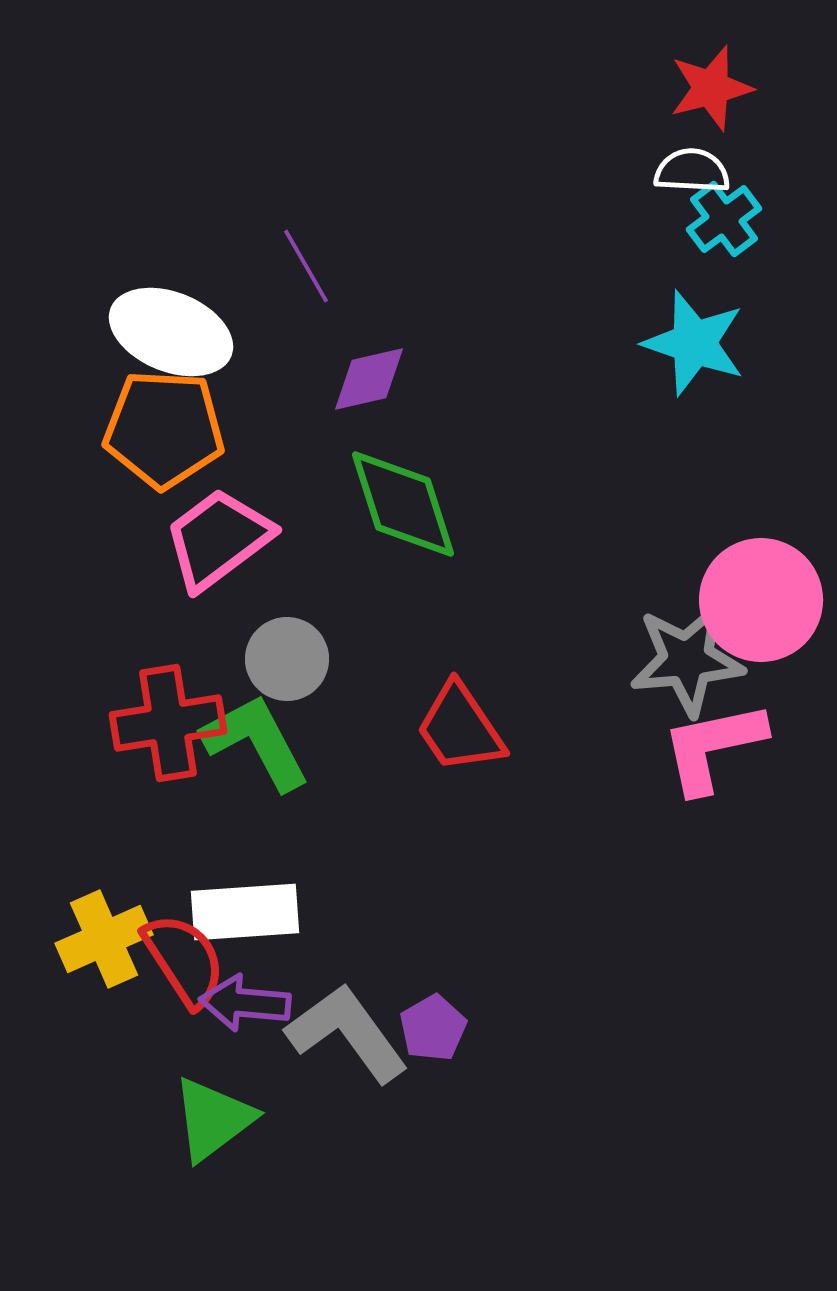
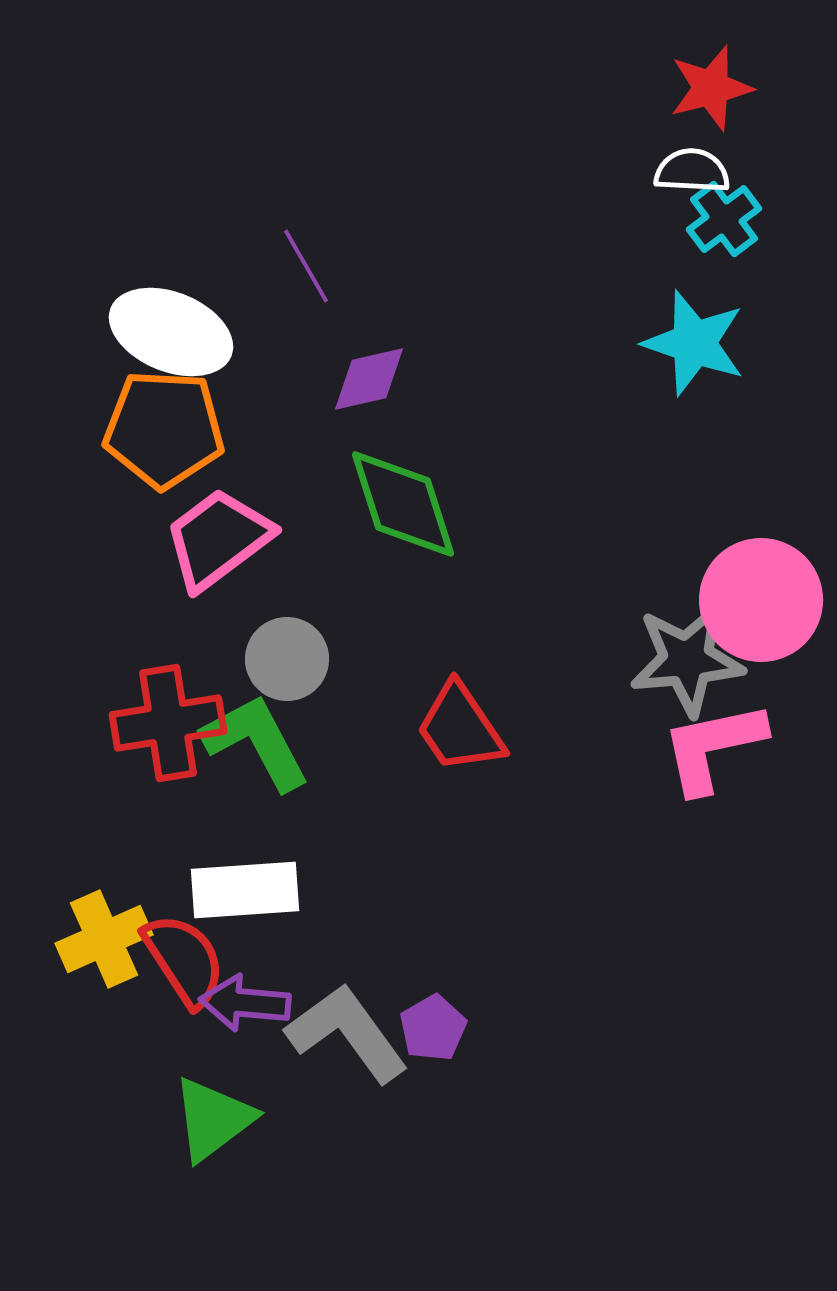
white rectangle: moved 22 px up
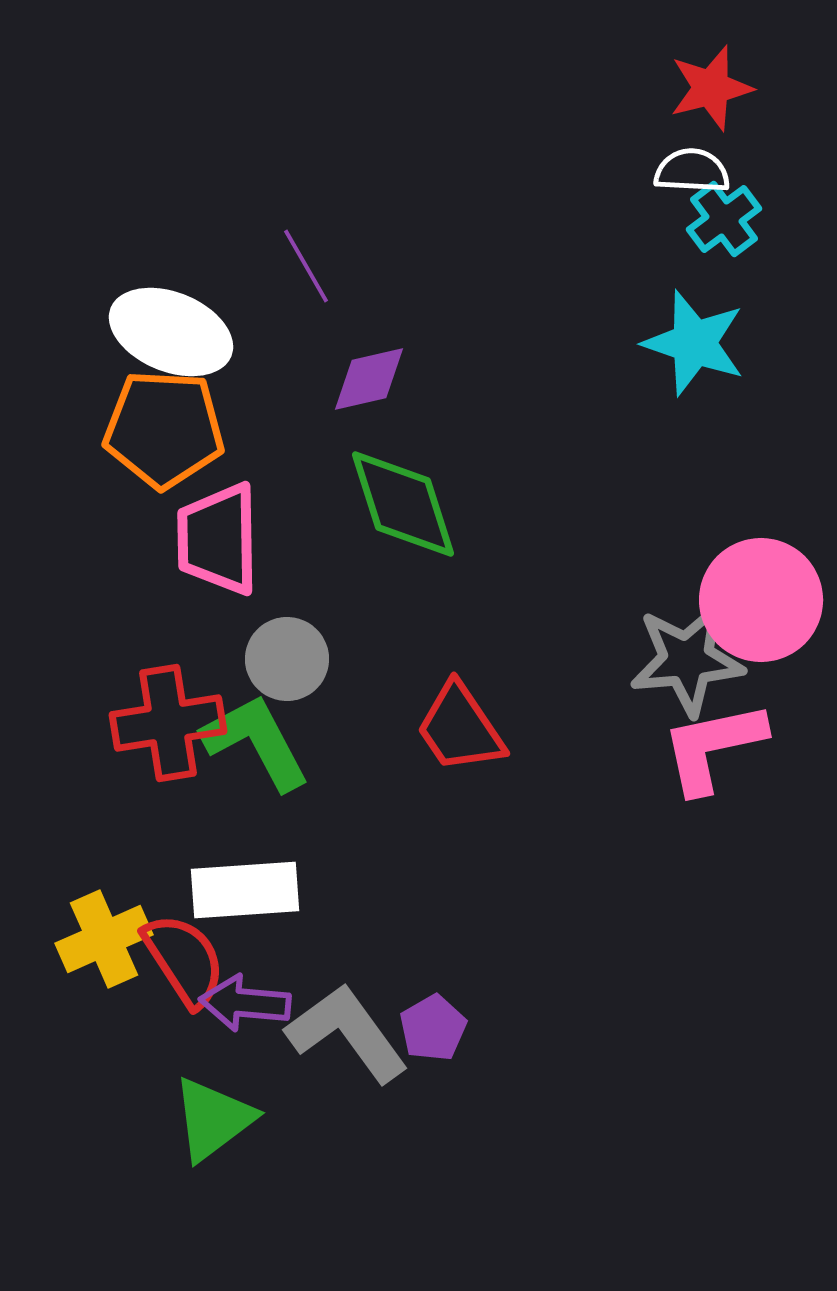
pink trapezoid: rotated 54 degrees counterclockwise
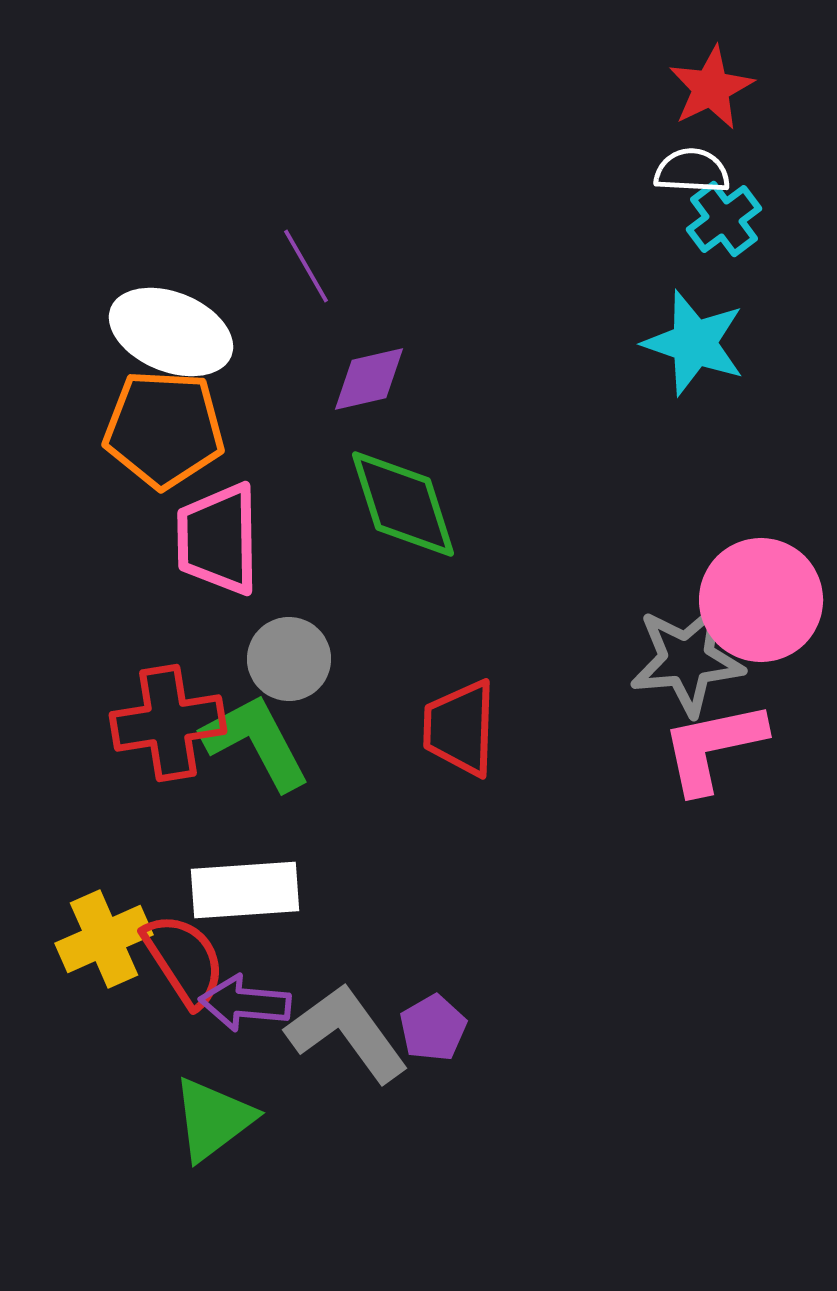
red star: rotated 12 degrees counterclockwise
gray circle: moved 2 px right
red trapezoid: rotated 36 degrees clockwise
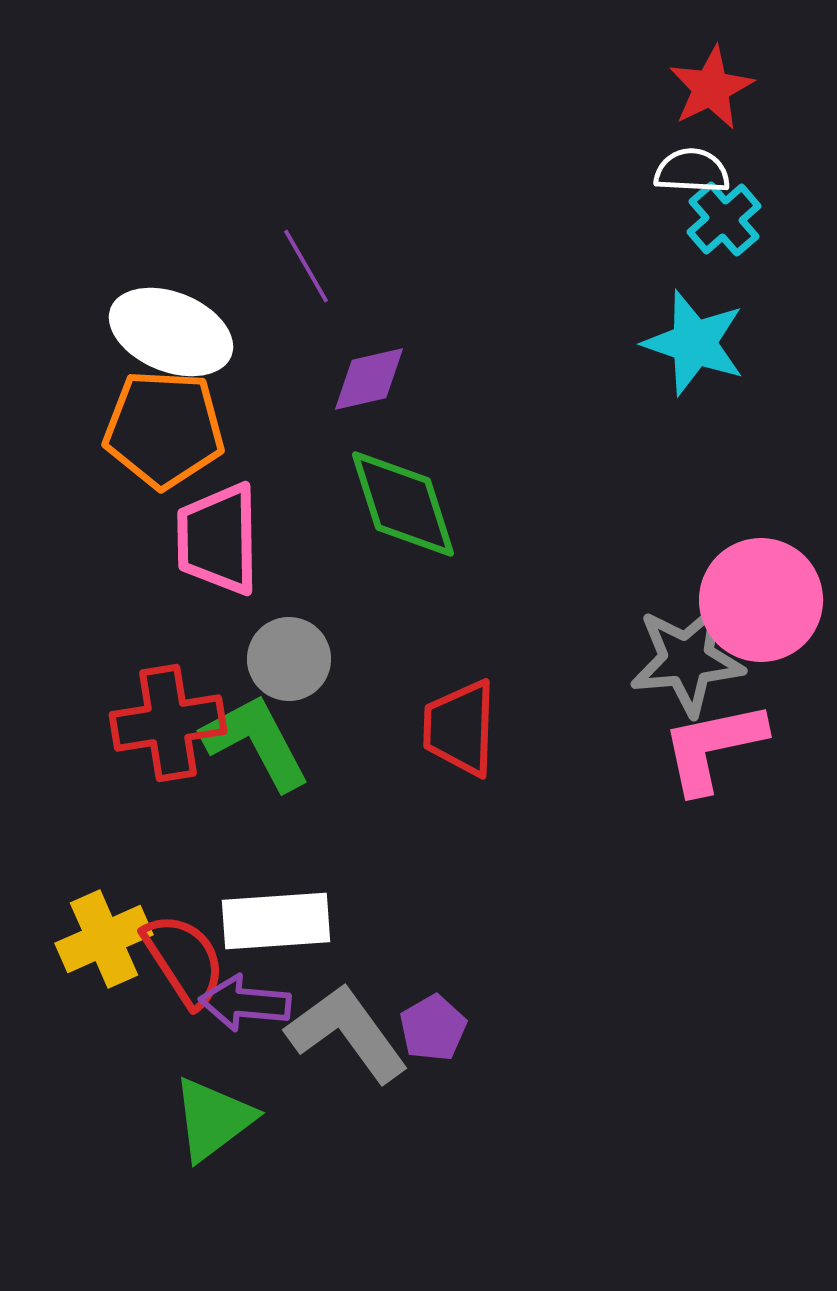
cyan cross: rotated 4 degrees counterclockwise
white rectangle: moved 31 px right, 31 px down
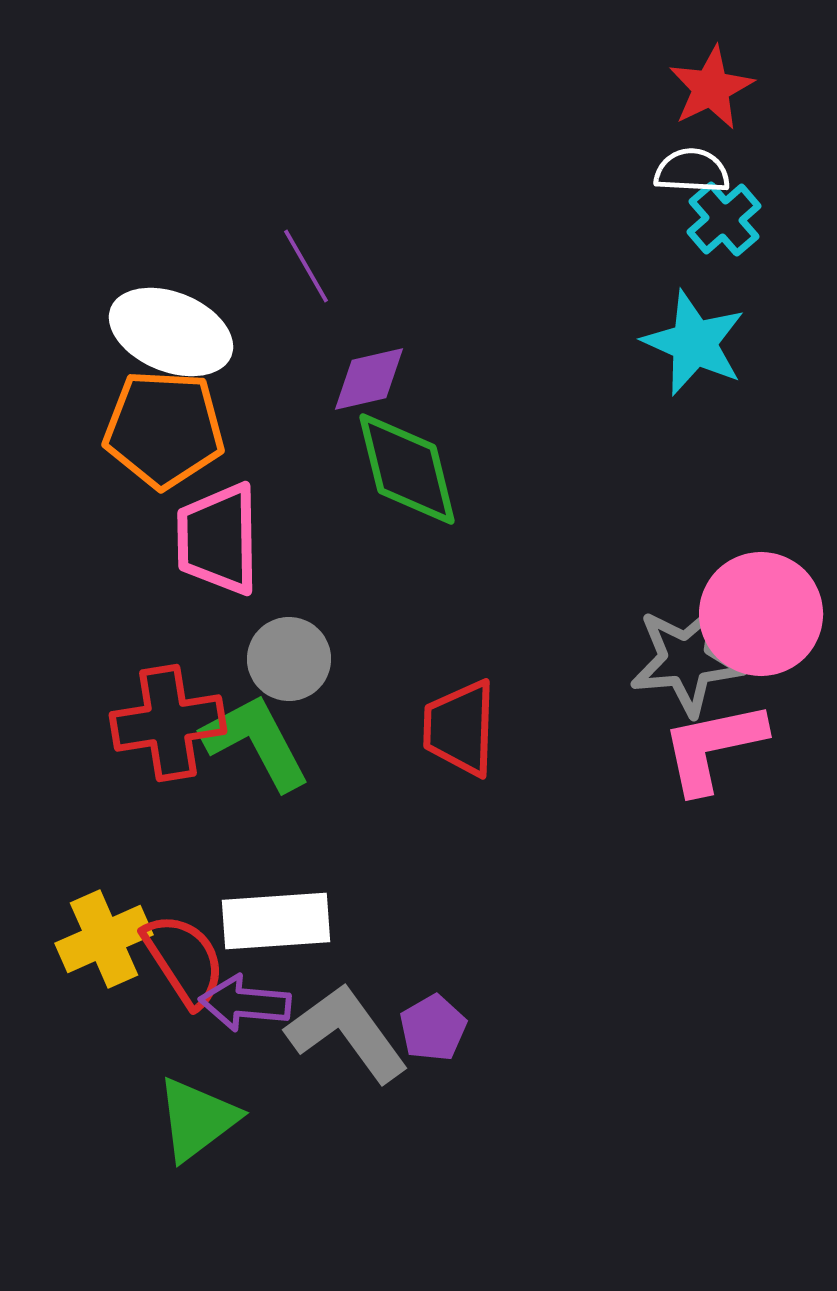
cyan star: rotated 5 degrees clockwise
green diamond: moved 4 px right, 35 px up; rotated 4 degrees clockwise
pink circle: moved 14 px down
green triangle: moved 16 px left
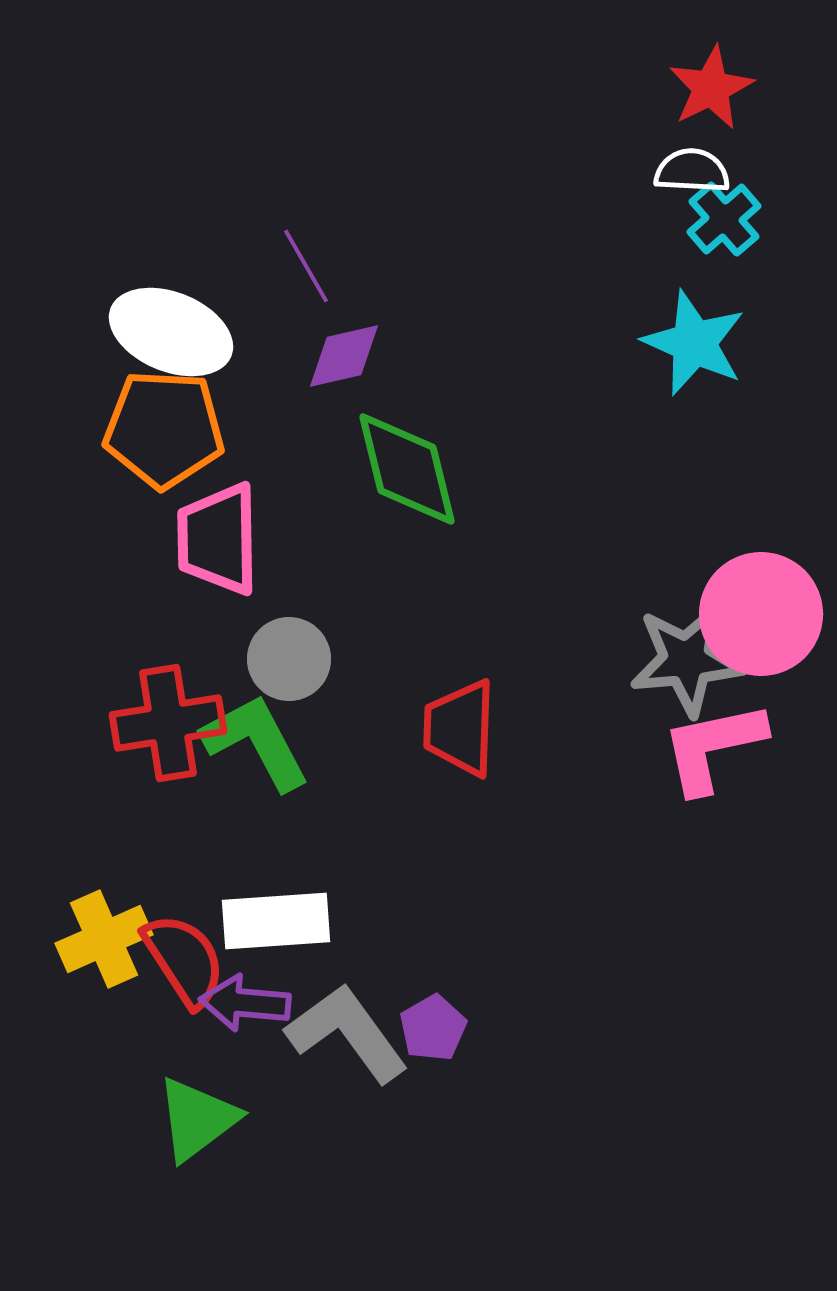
purple diamond: moved 25 px left, 23 px up
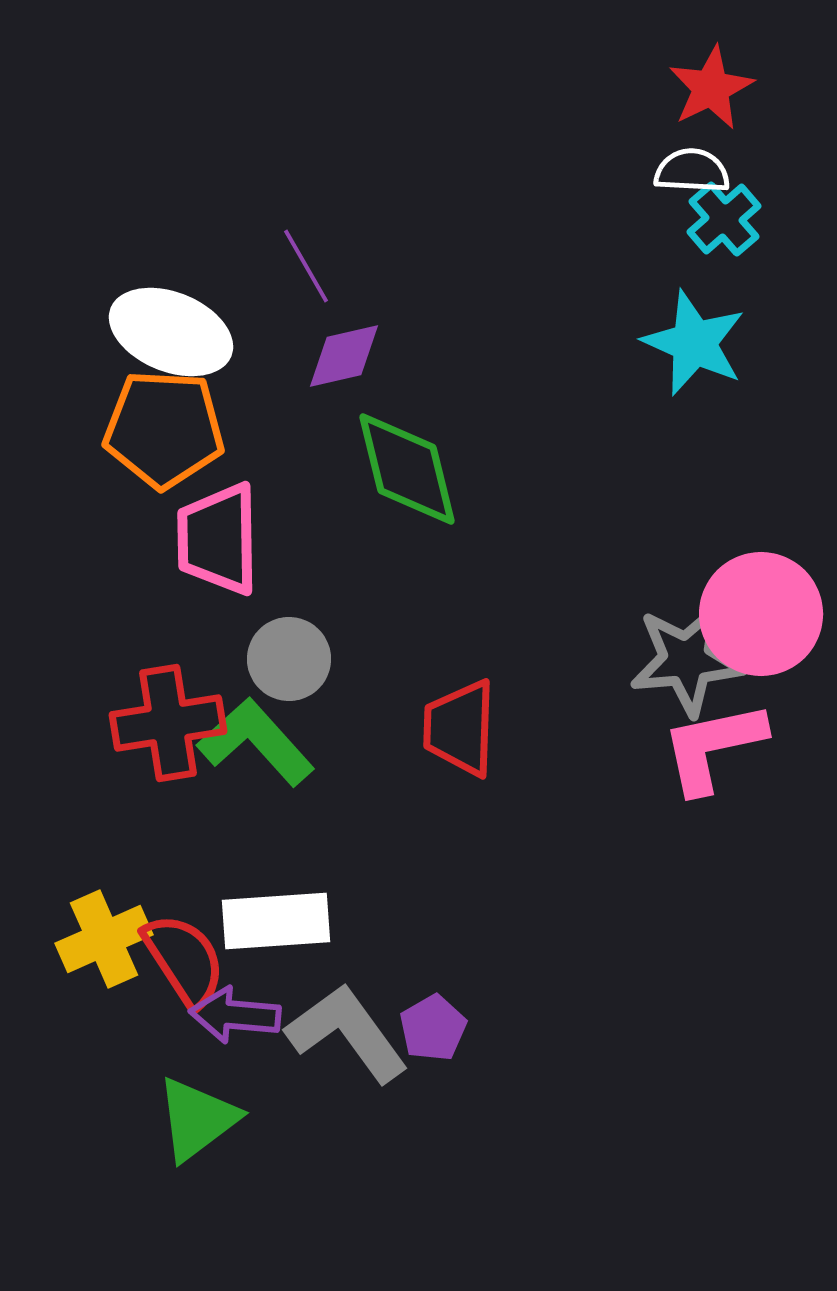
green L-shape: rotated 14 degrees counterclockwise
purple arrow: moved 10 px left, 12 px down
